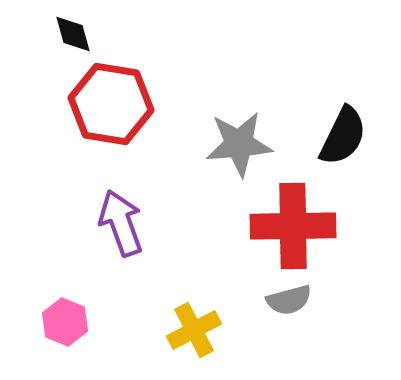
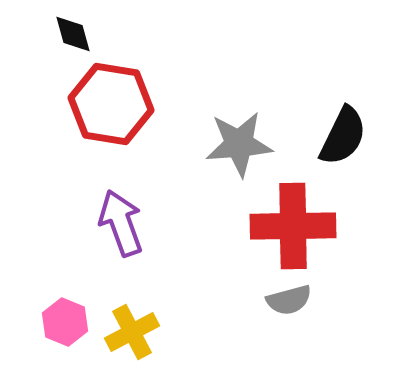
yellow cross: moved 62 px left, 2 px down
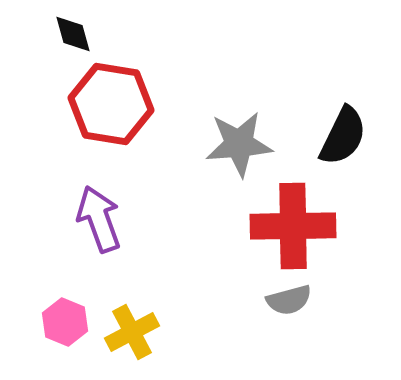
purple arrow: moved 22 px left, 4 px up
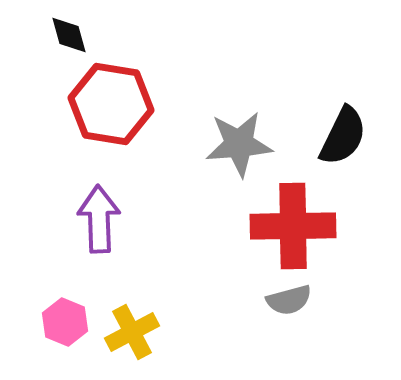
black diamond: moved 4 px left, 1 px down
purple arrow: rotated 18 degrees clockwise
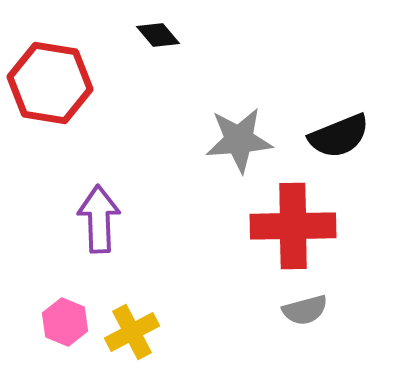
black diamond: moved 89 px right; rotated 24 degrees counterclockwise
red hexagon: moved 61 px left, 21 px up
black semicircle: moved 4 px left; rotated 42 degrees clockwise
gray star: moved 4 px up
gray semicircle: moved 16 px right, 10 px down
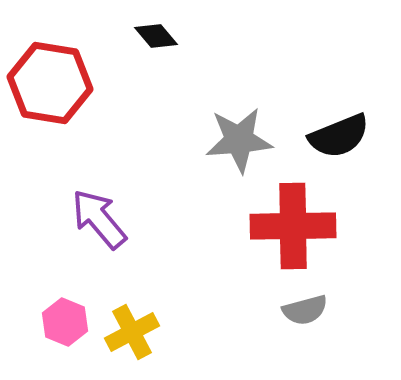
black diamond: moved 2 px left, 1 px down
purple arrow: rotated 38 degrees counterclockwise
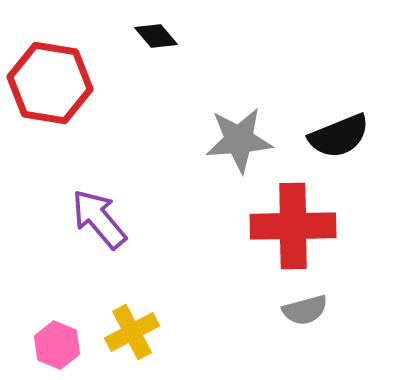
pink hexagon: moved 8 px left, 23 px down
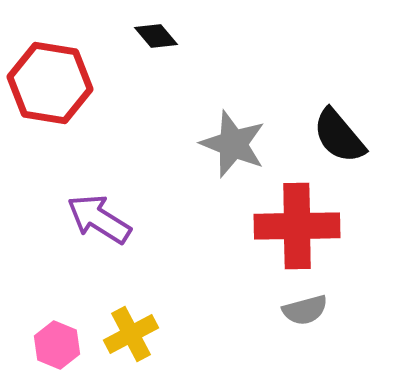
black semicircle: rotated 72 degrees clockwise
gray star: moved 6 px left, 4 px down; rotated 26 degrees clockwise
purple arrow: rotated 18 degrees counterclockwise
red cross: moved 4 px right
yellow cross: moved 1 px left, 2 px down
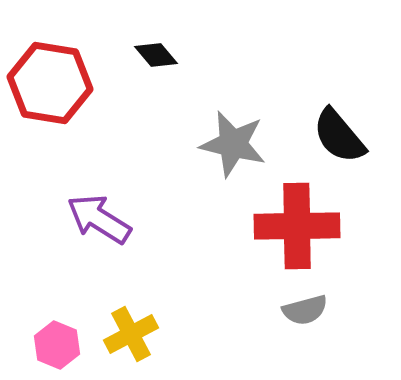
black diamond: moved 19 px down
gray star: rotated 8 degrees counterclockwise
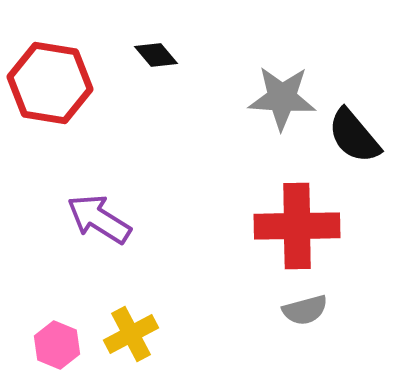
black semicircle: moved 15 px right
gray star: moved 49 px right, 46 px up; rotated 10 degrees counterclockwise
